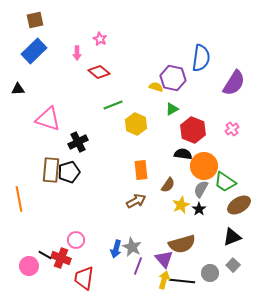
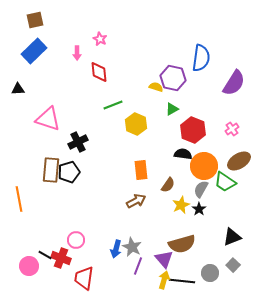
red diamond at (99, 72): rotated 45 degrees clockwise
brown ellipse at (239, 205): moved 44 px up
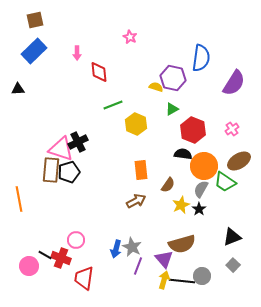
pink star at (100, 39): moved 30 px right, 2 px up
pink triangle at (48, 119): moved 13 px right, 30 px down
gray circle at (210, 273): moved 8 px left, 3 px down
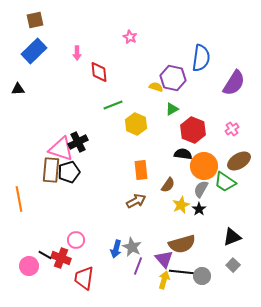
black line at (182, 281): moved 9 px up
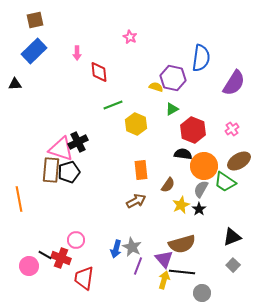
black triangle at (18, 89): moved 3 px left, 5 px up
gray circle at (202, 276): moved 17 px down
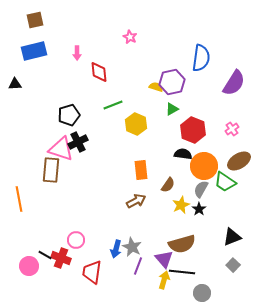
blue rectangle at (34, 51): rotated 30 degrees clockwise
purple hexagon at (173, 78): moved 1 px left, 4 px down; rotated 25 degrees counterclockwise
black pentagon at (69, 172): moved 57 px up
red trapezoid at (84, 278): moved 8 px right, 6 px up
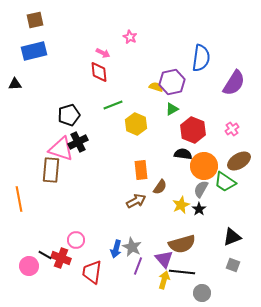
pink arrow at (77, 53): moved 26 px right; rotated 64 degrees counterclockwise
brown semicircle at (168, 185): moved 8 px left, 2 px down
gray square at (233, 265): rotated 24 degrees counterclockwise
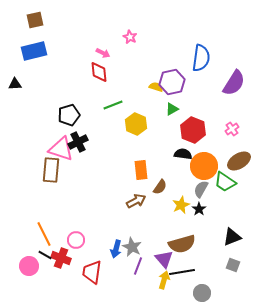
orange line at (19, 199): moved 25 px right, 35 px down; rotated 15 degrees counterclockwise
black line at (182, 272): rotated 15 degrees counterclockwise
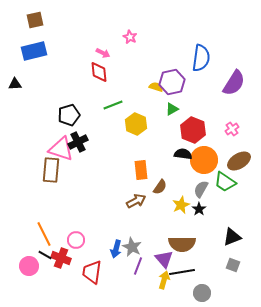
orange circle at (204, 166): moved 6 px up
brown semicircle at (182, 244): rotated 16 degrees clockwise
